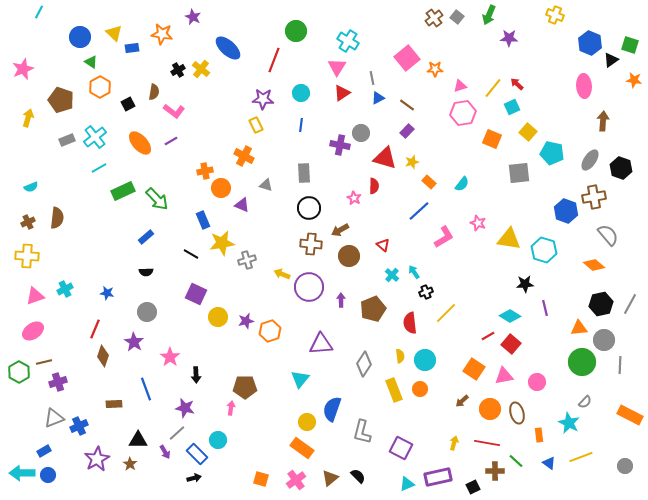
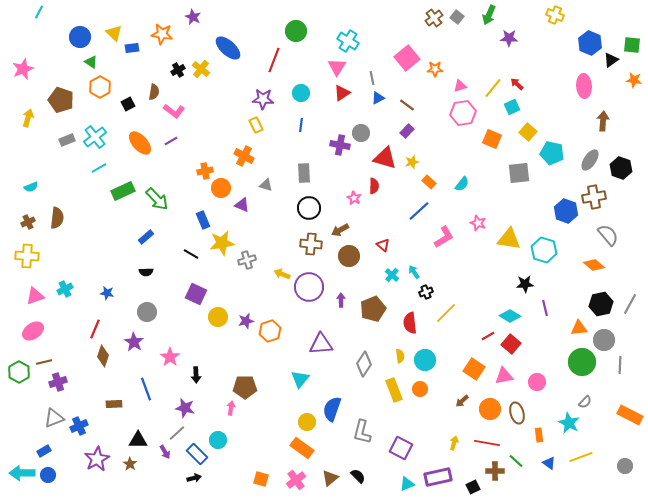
green square at (630, 45): moved 2 px right; rotated 12 degrees counterclockwise
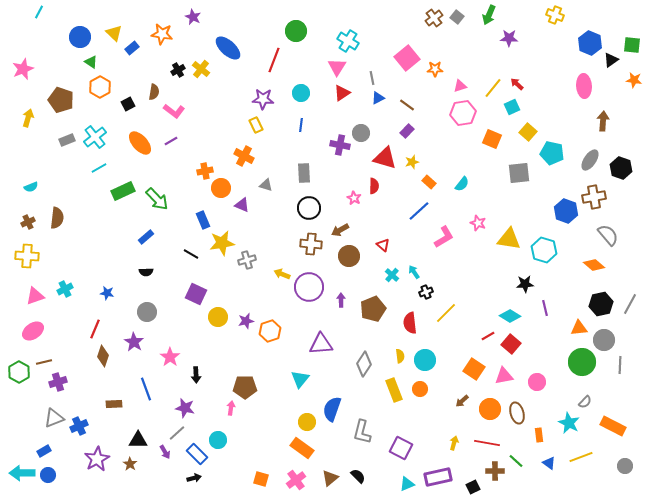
blue rectangle at (132, 48): rotated 32 degrees counterclockwise
orange rectangle at (630, 415): moved 17 px left, 11 px down
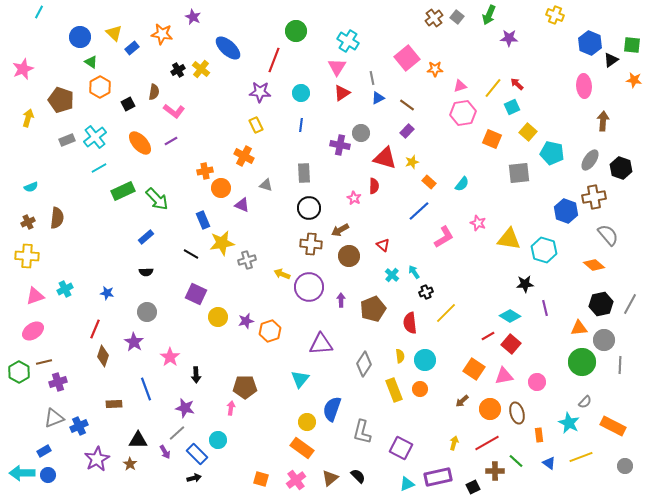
purple star at (263, 99): moved 3 px left, 7 px up
red line at (487, 443): rotated 40 degrees counterclockwise
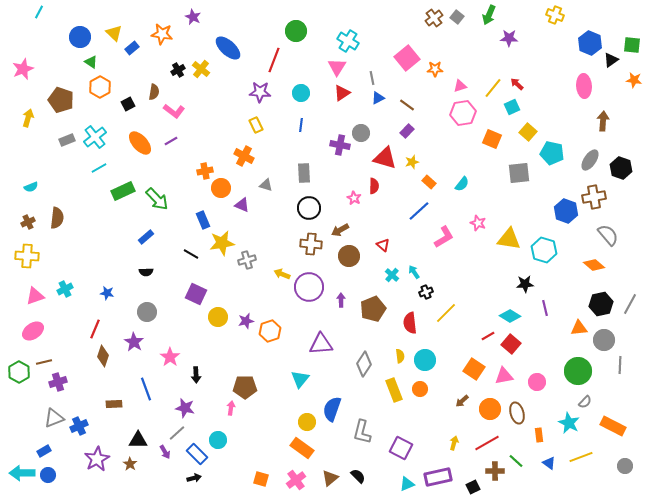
green circle at (582, 362): moved 4 px left, 9 px down
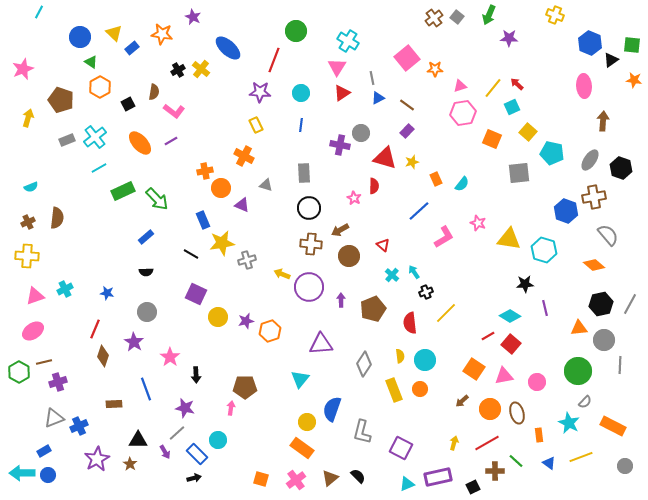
orange rectangle at (429, 182): moved 7 px right, 3 px up; rotated 24 degrees clockwise
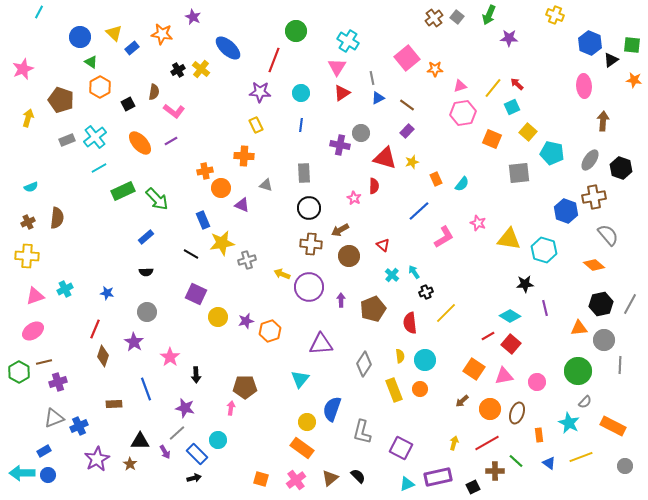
orange cross at (244, 156): rotated 24 degrees counterclockwise
brown ellipse at (517, 413): rotated 35 degrees clockwise
black triangle at (138, 440): moved 2 px right, 1 px down
